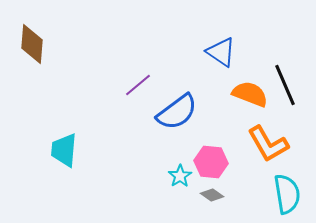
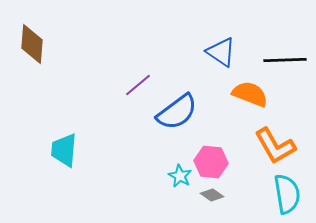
black line: moved 25 px up; rotated 69 degrees counterclockwise
orange L-shape: moved 7 px right, 2 px down
cyan star: rotated 10 degrees counterclockwise
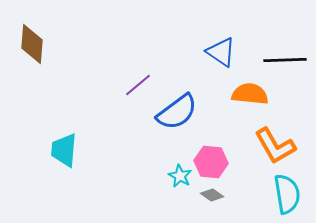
orange semicircle: rotated 15 degrees counterclockwise
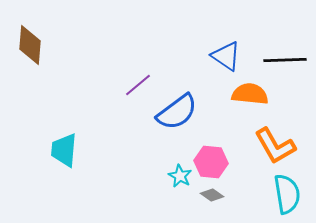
brown diamond: moved 2 px left, 1 px down
blue triangle: moved 5 px right, 4 px down
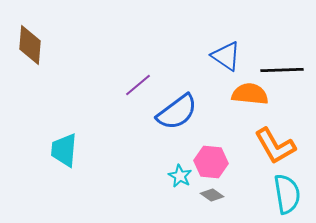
black line: moved 3 px left, 10 px down
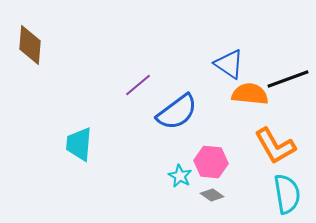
blue triangle: moved 3 px right, 8 px down
black line: moved 6 px right, 9 px down; rotated 18 degrees counterclockwise
cyan trapezoid: moved 15 px right, 6 px up
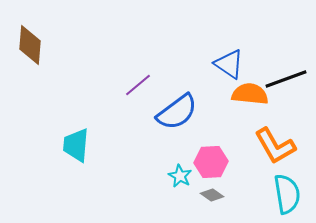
black line: moved 2 px left
cyan trapezoid: moved 3 px left, 1 px down
pink hexagon: rotated 8 degrees counterclockwise
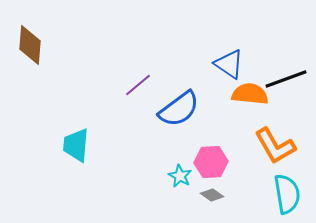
blue semicircle: moved 2 px right, 3 px up
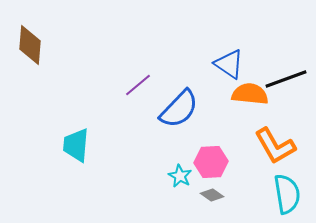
blue semicircle: rotated 9 degrees counterclockwise
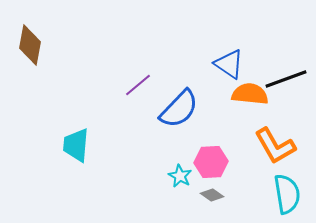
brown diamond: rotated 6 degrees clockwise
